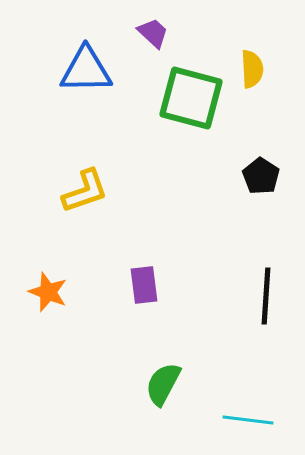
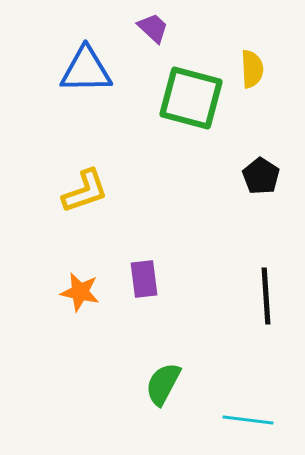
purple trapezoid: moved 5 px up
purple rectangle: moved 6 px up
orange star: moved 32 px right; rotated 9 degrees counterclockwise
black line: rotated 8 degrees counterclockwise
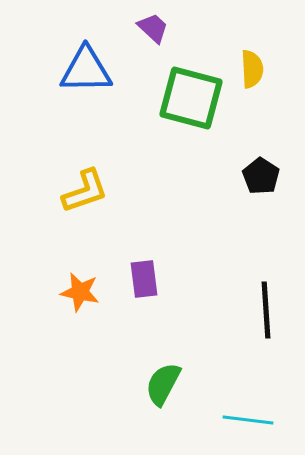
black line: moved 14 px down
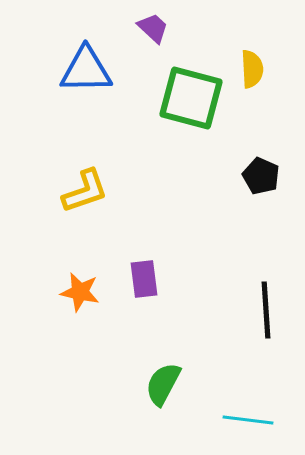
black pentagon: rotated 9 degrees counterclockwise
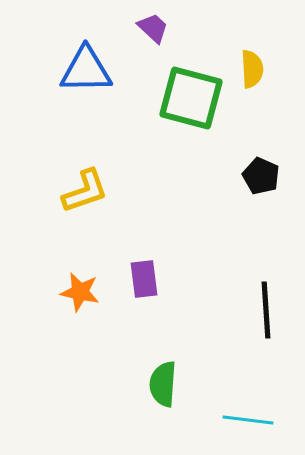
green semicircle: rotated 24 degrees counterclockwise
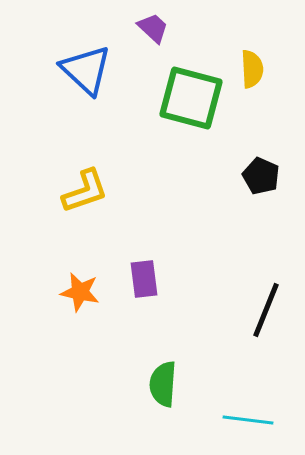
blue triangle: rotated 44 degrees clockwise
black line: rotated 26 degrees clockwise
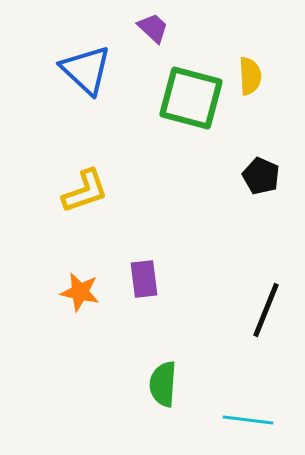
yellow semicircle: moved 2 px left, 7 px down
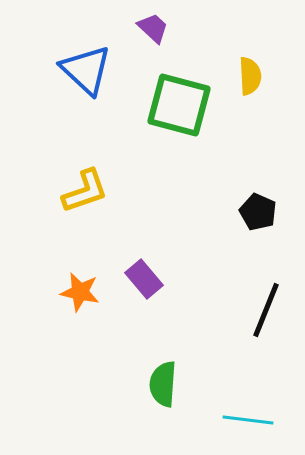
green square: moved 12 px left, 7 px down
black pentagon: moved 3 px left, 36 px down
purple rectangle: rotated 33 degrees counterclockwise
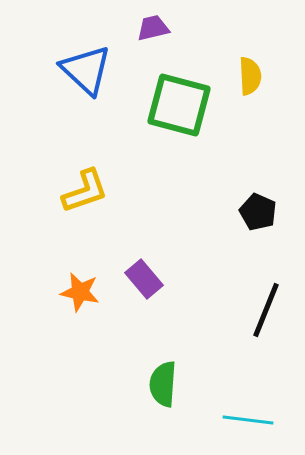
purple trapezoid: rotated 56 degrees counterclockwise
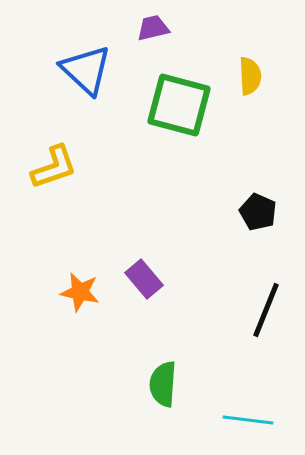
yellow L-shape: moved 31 px left, 24 px up
